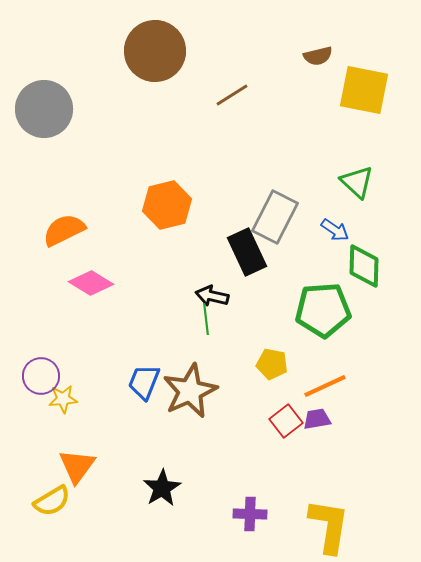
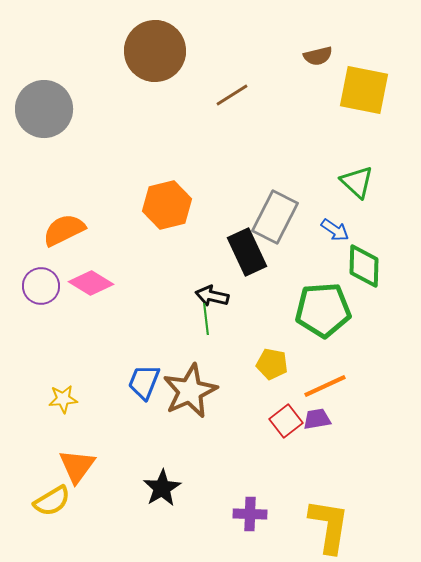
purple circle: moved 90 px up
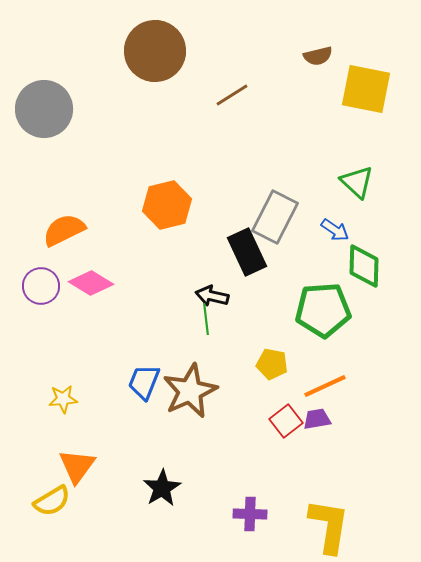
yellow square: moved 2 px right, 1 px up
